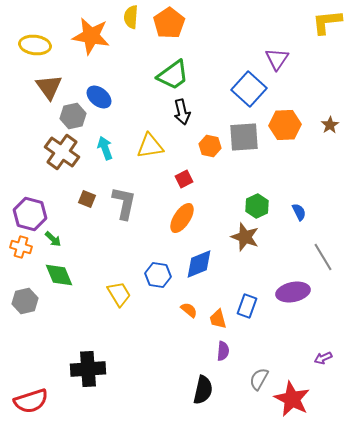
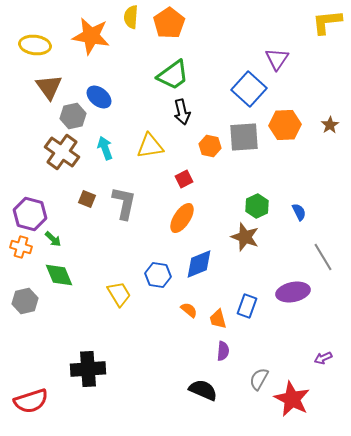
black semicircle at (203, 390): rotated 80 degrees counterclockwise
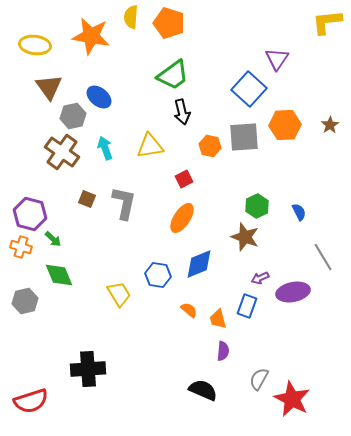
orange pentagon at (169, 23): rotated 20 degrees counterclockwise
purple arrow at (323, 358): moved 63 px left, 80 px up
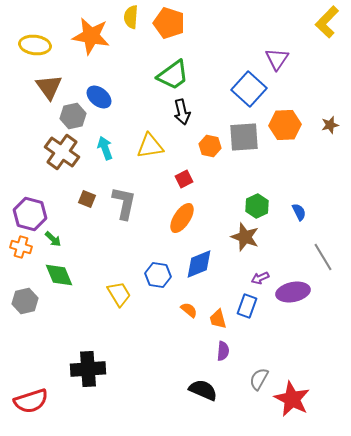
yellow L-shape at (327, 22): rotated 40 degrees counterclockwise
brown star at (330, 125): rotated 18 degrees clockwise
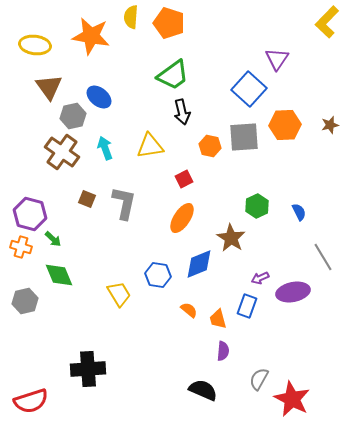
brown star at (245, 237): moved 14 px left, 1 px down; rotated 12 degrees clockwise
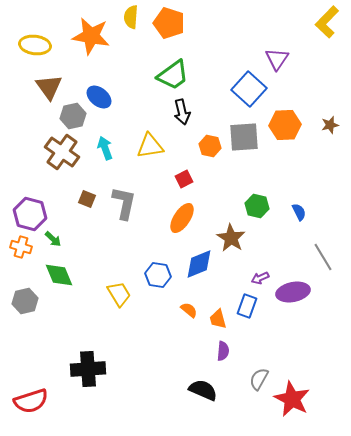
green hexagon at (257, 206): rotated 20 degrees counterclockwise
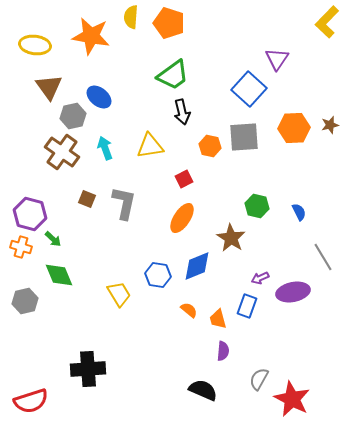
orange hexagon at (285, 125): moved 9 px right, 3 px down
blue diamond at (199, 264): moved 2 px left, 2 px down
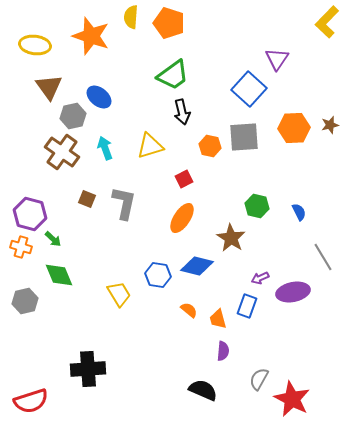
orange star at (91, 36): rotated 9 degrees clockwise
yellow triangle at (150, 146): rotated 8 degrees counterclockwise
blue diamond at (197, 266): rotated 36 degrees clockwise
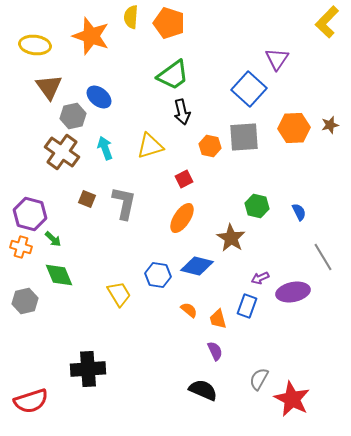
purple semicircle at (223, 351): moved 8 px left; rotated 30 degrees counterclockwise
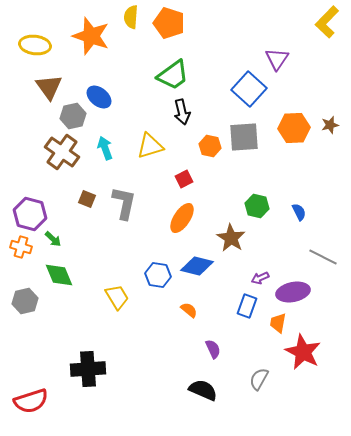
gray line at (323, 257): rotated 32 degrees counterclockwise
yellow trapezoid at (119, 294): moved 2 px left, 3 px down
orange trapezoid at (218, 319): moved 60 px right, 4 px down; rotated 25 degrees clockwise
purple semicircle at (215, 351): moved 2 px left, 2 px up
red star at (292, 399): moved 11 px right, 47 px up
